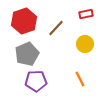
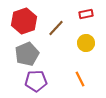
yellow circle: moved 1 px right, 1 px up
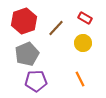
red rectangle: moved 1 px left, 4 px down; rotated 40 degrees clockwise
yellow circle: moved 3 px left
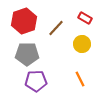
yellow circle: moved 1 px left, 1 px down
gray pentagon: rotated 25 degrees clockwise
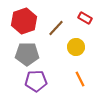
yellow circle: moved 6 px left, 3 px down
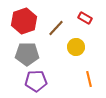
orange line: moved 9 px right; rotated 14 degrees clockwise
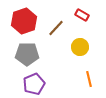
red rectangle: moved 3 px left, 3 px up
yellow circle: moved 4 px right
purple pentagon: moved 2 px left, 3 px down; rotated 20 degrees counterclockwise
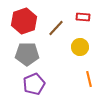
red rectangle: moved 1 px right, 2 px down; rotated 24 degrees counterclockwise
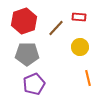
red rectangle: moved 4 px left
orange line: moved 1 px left, 1 px up
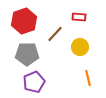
brown line: moved 1 px left, 6 px down
purple pentagon: moved 2 px up
